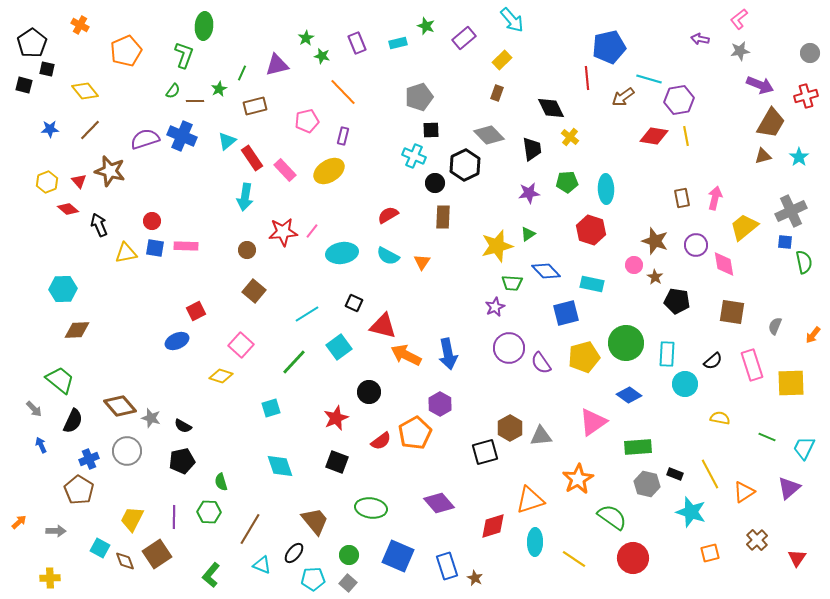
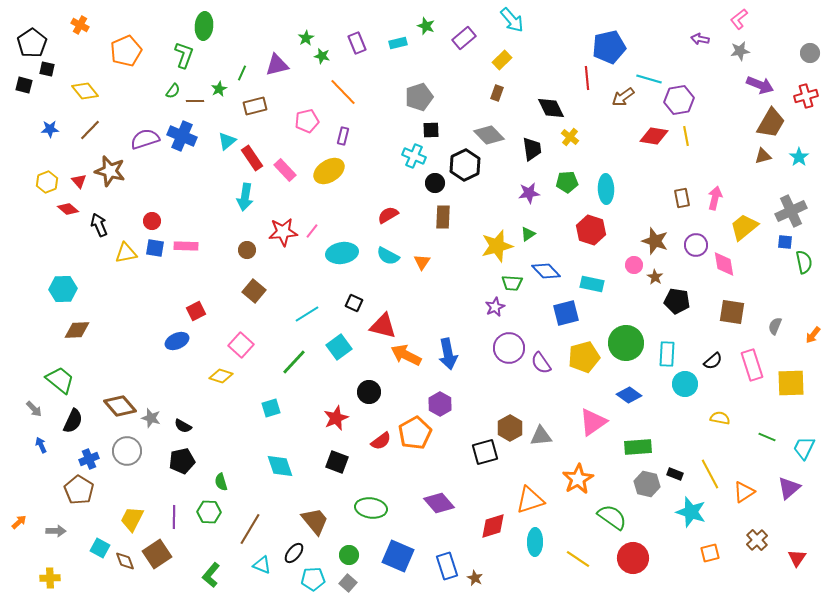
yellow line at (574, 559): moved 4 px right
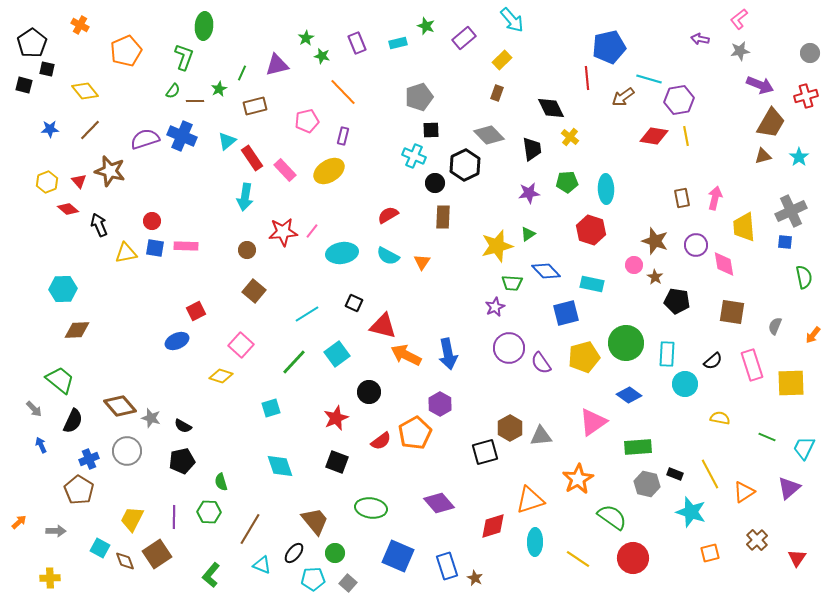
green L-shape at (184, 55): moved 2 px down
yellow trapezoid at (744, 227): rotated 56 degrees counterclockwise
green semicircle at (804, 262): moved 15 px down
cyan square at (339, 347): moved 2 px left, 7 px down
green circle at (349, 555): moved 14 px left, 2 px up
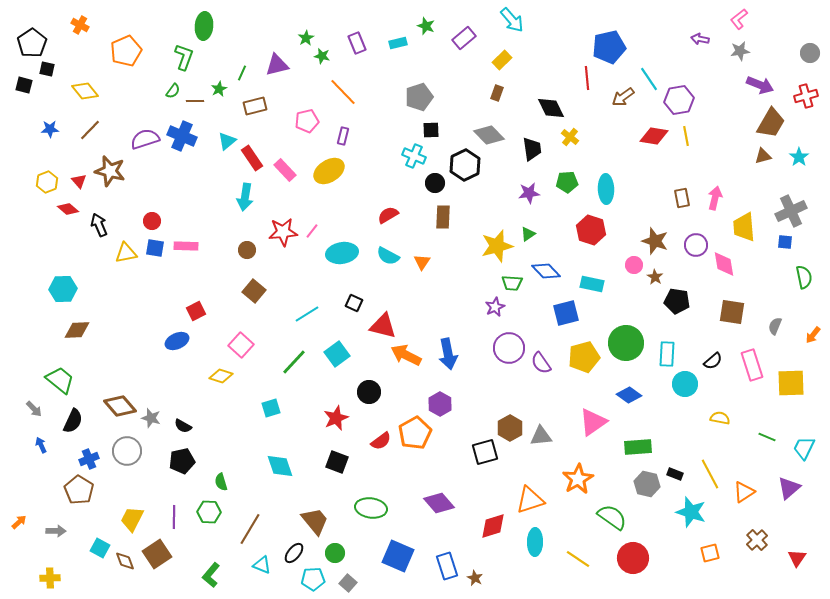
cyan line at (649, 79): rotated 40 degrees clockwise
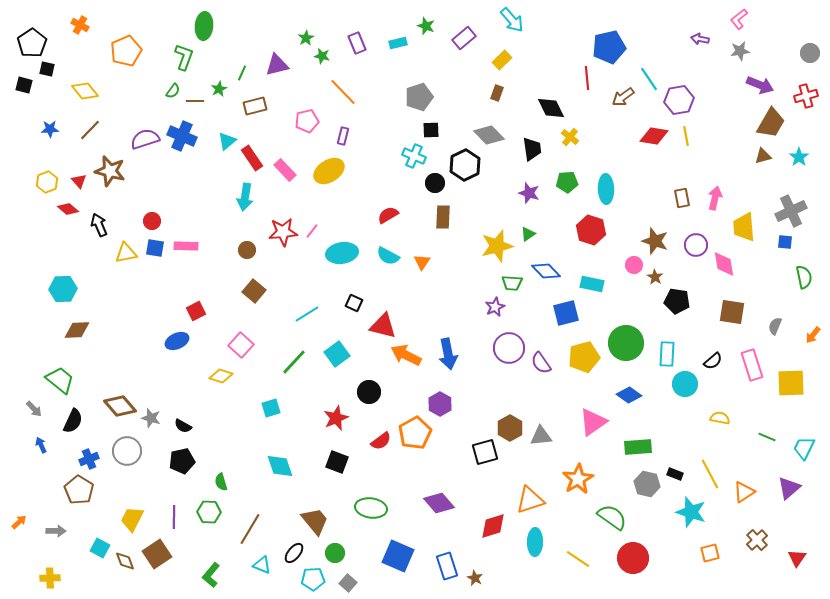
purple star at (529, 193): rotated 25 degrees clockwise
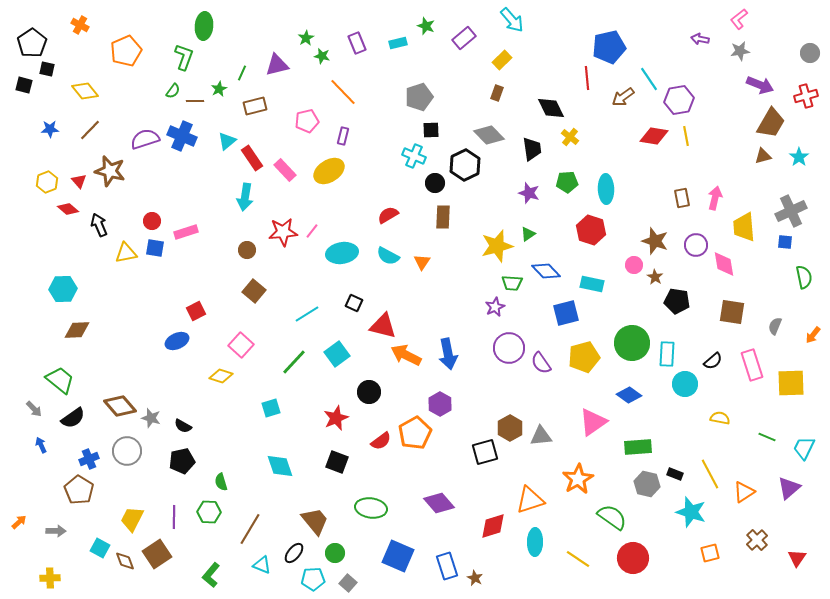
pink rectangle at (186, 246): moved 14 px up; rotated 20 degrees counterclockwise
green circle at (626, 343): moved 6 px right
black semicircle at (73, 421): moved 3 px up; rotated 30 degrees clockwise
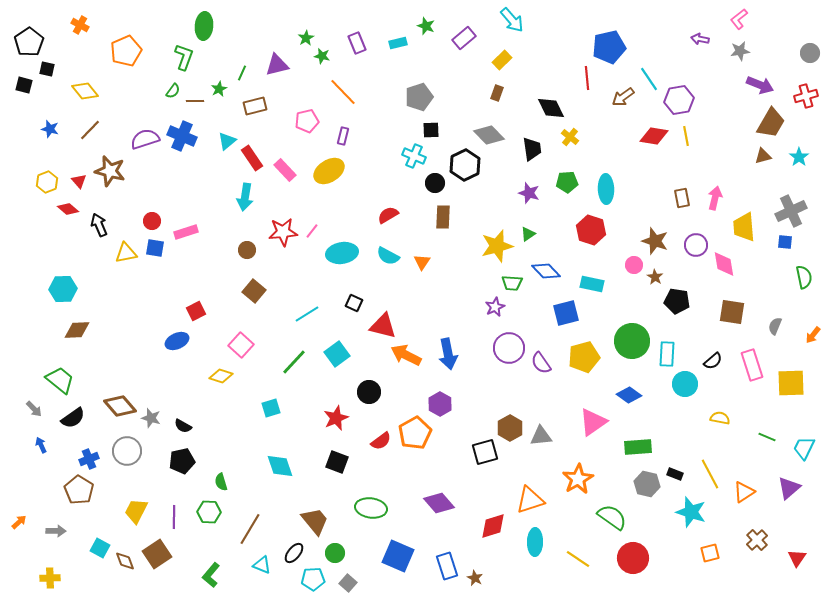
black pentagon at (32, 43): moved 3 px left, 1 px up
blue star at (50, 129): rotated 18 degrees clockwise
green circle at (632, 343): moved 2 px up
yellow trapezoid at (132, 519): moved 4 px right, 8 px up
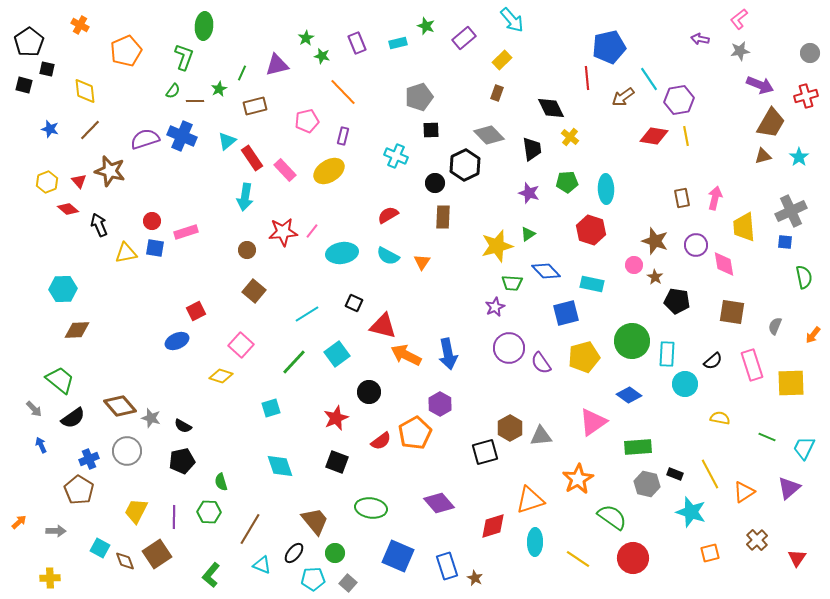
yellow diamond at (85, 91): rotated 32 degrees clockwise
cyan cross at (414, 156): moved 18 px left
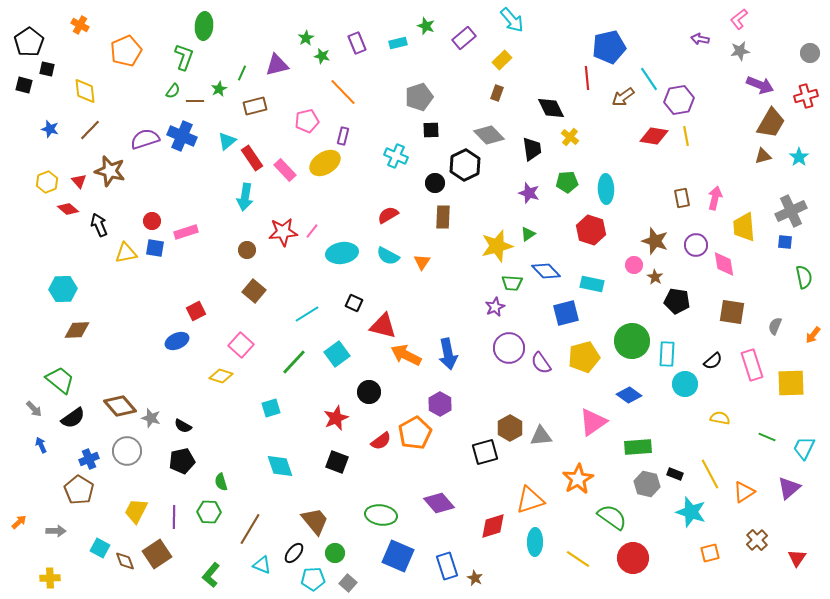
yellow ellipse at (329, 171): moved 4 px left, 8 px up
green ellipse at (371, 508): moved 10 px right, 7 px down
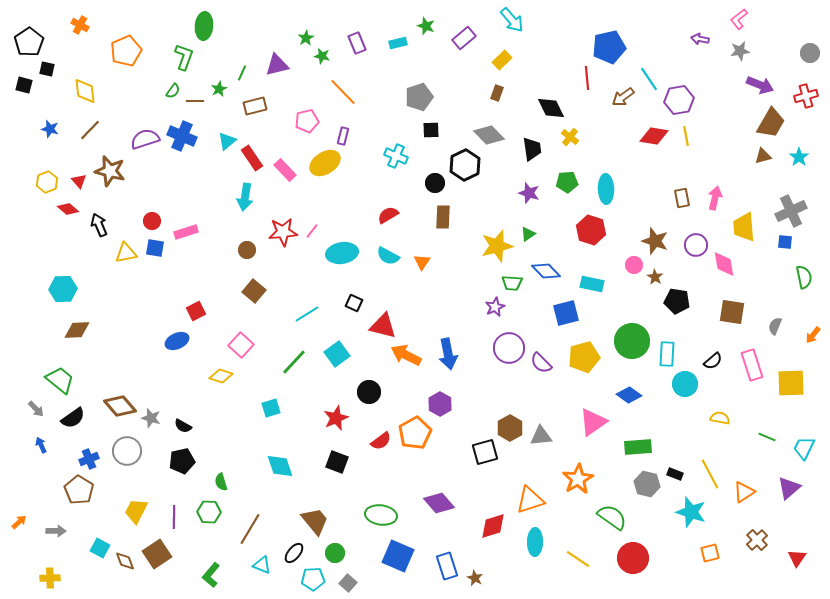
purple semicircle at (541, 363): rotated 10 degrees counterclockwise
gray arrow at (34, 409): moved 2 px right
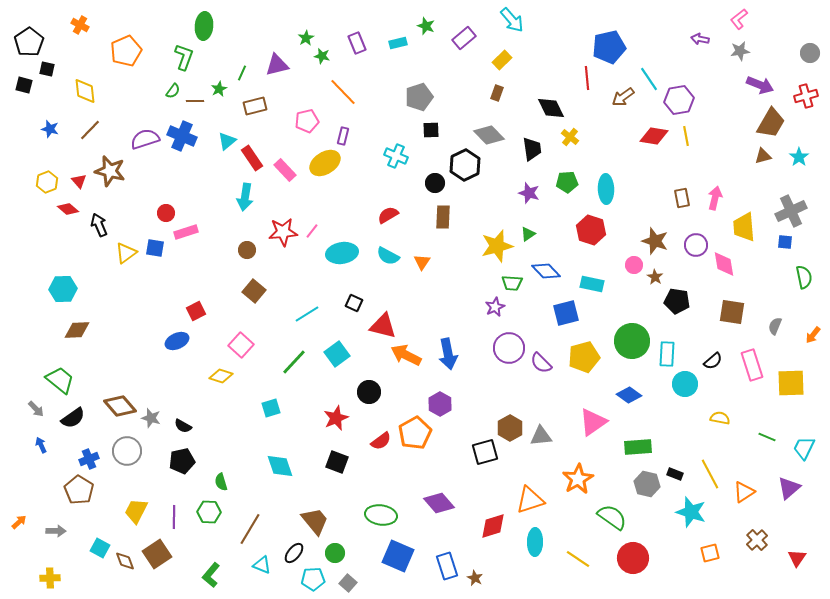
red circle at (152, 221): moved 14 px right, 8 px up
yellow triangle at (126, 253): rotated 25 degrees counterclockwise
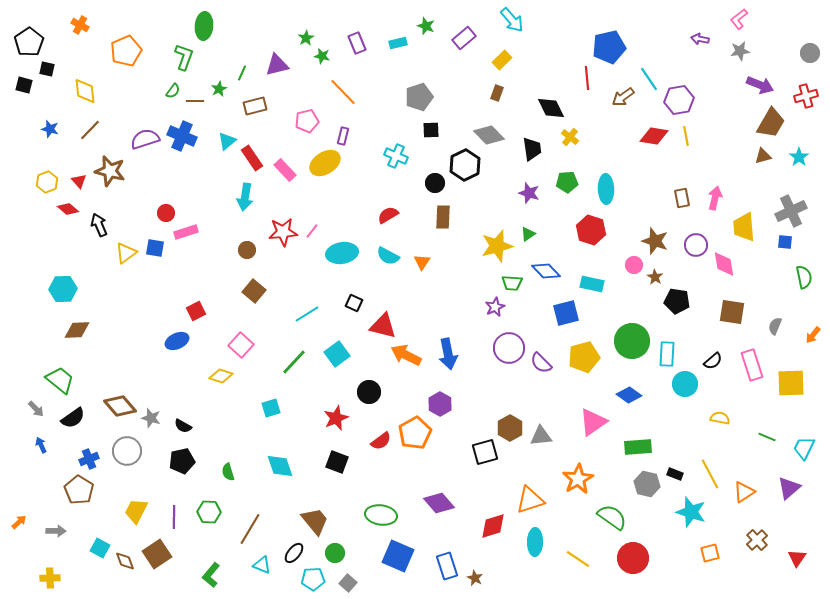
green semicircle at (221, 482): moved 7 px right, 10 px up
